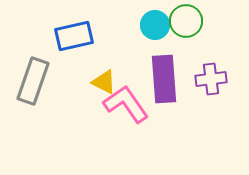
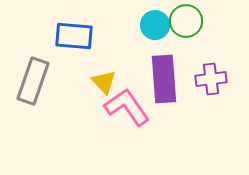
blue rectangle: rotated 18 degrees clockwise
yellow triangle: rotated 20 degrees clockwise
pink L-shape: moved 1 px right, 3 px down
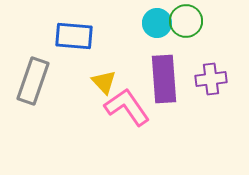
cyan circle: moved 2 px right, 2 px up
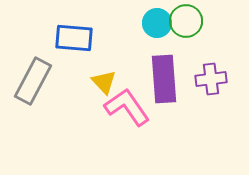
blue rectangle: moved 2 px down
gray rectangle: rotated 9 degrees clockwise
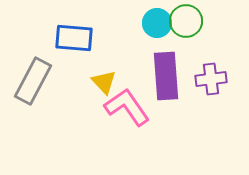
purple rectangle: moved 2 px right, 3 px up
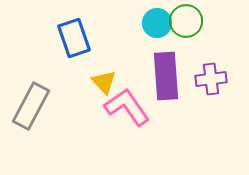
blue rectangle: rotated 66 degrees clockwise
gray rectangle: moved 2 px left, 25 px down
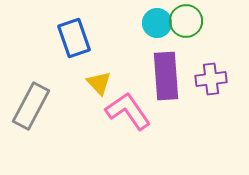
yellow triangle: moved 5 px left, 1 px down
pink L-shape: moved 1 px right, 4 px down
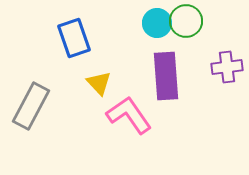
purple cross: moved 16 px right, 12 px up
pink L-shape: moved 1 px right, 4 px down
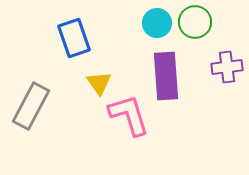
green circle: moved 9 px right, 1 px down
yellow triangle: rotated 8 degrees clockwise
pink L-shape: rotated 18 degrees clockwise
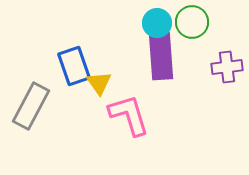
green circle: moved 3 px left
blue rectangle: moved 28 px down
purple rectangle: moved 5 px left, 20 px up
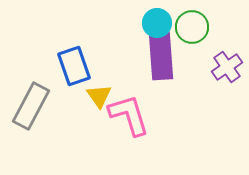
green circle: moved 5 px down
purple cross: rotated 28 degrees counterclockwise
yellow triangle: moved 13 px down
